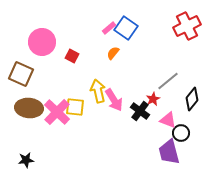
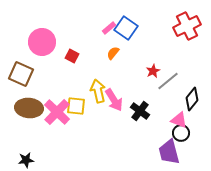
red star: moved 28 px up
yellow square: moved 1 px right, 1 px up
pink triangle: moved 11 px right
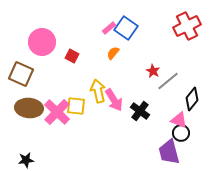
red star: rotated 16 degrees counterclockwise
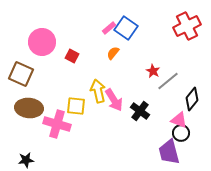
pink cross: moved 12 px down; rotated 28 degrees counterclockwise
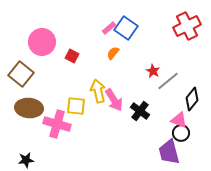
brown square: rotated 15 degrees clockwise
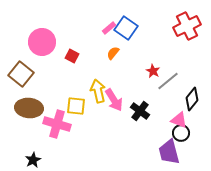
black star: moved 7 px right; rotated 21 degrees counterclockwise
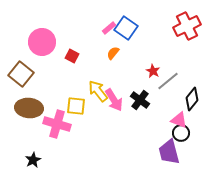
yellow arrow: rotated 25 degrees counterclockwise
black cross: moved 11 px up
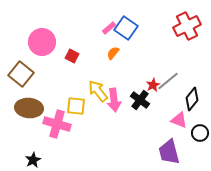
red star: moved 14 px down; rotated 16 degrees clockwise
pink arrow: rotated 25 degrees clockwise
black circle: moved 19 px right
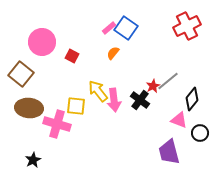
red star: moved 1 px down
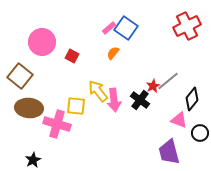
brown square: moved 1 px left, 2 px down
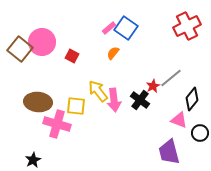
brown square: moved 27 px up
gray line: moved 3 px right, 3 px up
brown ellipse: moved 9 px right, 6 px up
